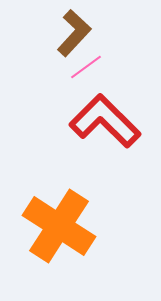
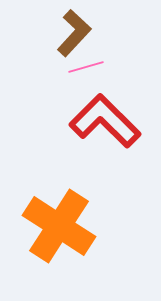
pink line: rotated 20 degrees clockwise
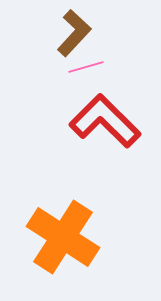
orange cross: moved 4 px right, 11 px down
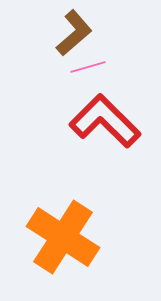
brown L-shape: rotated 6 degrees clockwise
pink line: moved 2 px right
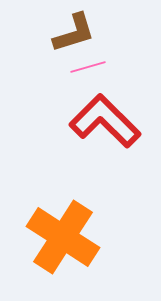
brown L-shape: rotated 24 degrees clockwise
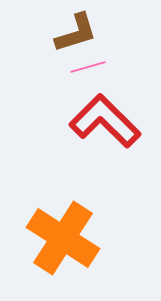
brown L-shape: moved 2 px right
orange cross: moved 1 px down
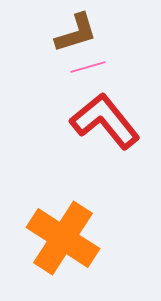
red L-shape: rotated 6 degrees clockwise
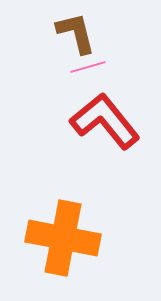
brown L-shape: rotated 87 degrees counterclockwise
orange cross: rotated 22 degrees counterclockwise
